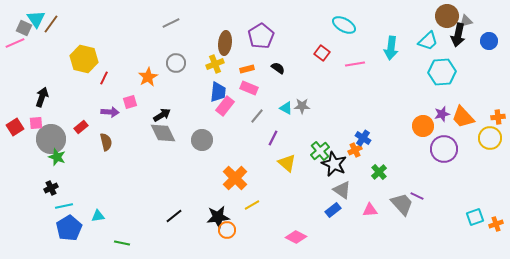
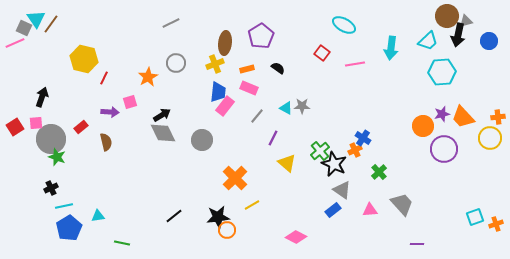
purple line at (417, 196): moved 48 px down; rotated 24 degrees counterclockwise
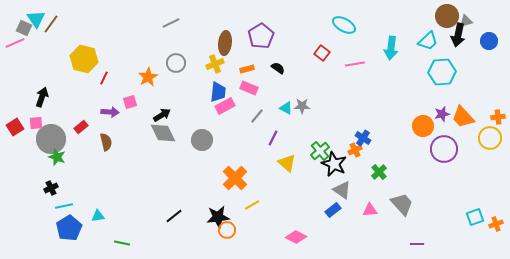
pink rectangle at (225, 106): rotated 24 degrees clockwise
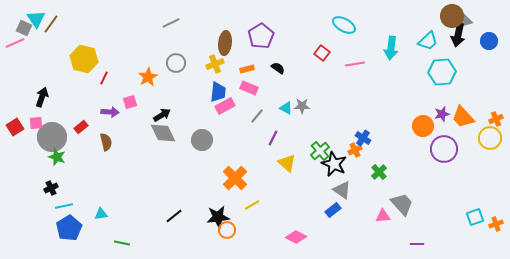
brown circle at (447, 16): moved 5 px right
orange cross at (498, 117): moved 2 px left, 2 px down; rotated 16 degrees counterclockwise
gray circle at (51, 139): moved 1 px right, 2 px up
pink triangle at (370, 210): moved 13 px right, 6 px down
cyan triangle at (98, 216): moved 3 px right, 2 px up
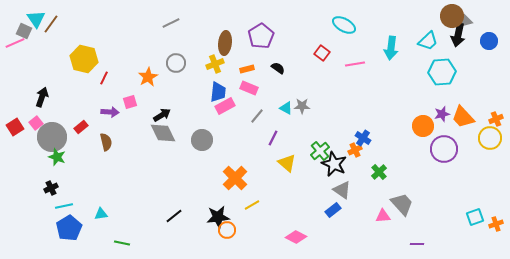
gray square at (24, 28): moved 3 px down
pink square at (36, 123): rotated 32 degrees counterclockwise
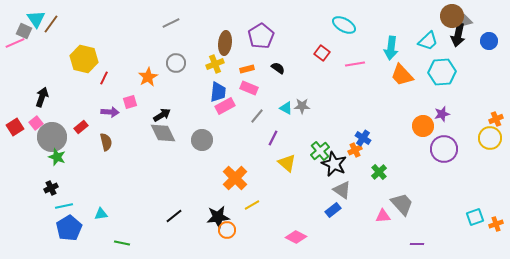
orange trapezoid at (463, 117): moved 61 px left, 42 px up
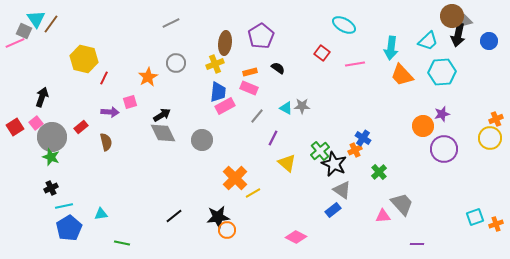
orange rectangle at (247, 69): moved 3 px right, 3 px down
green star at (57, 157): moved 6 px left
yellow line at (252, 205): moved 1 px right, 12 px up
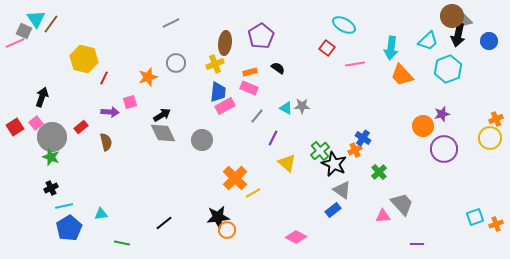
red square at (322, 53): moved 5 px right, 5 px up
cyan hexagon at (442, 72): moved 6 px right, 3 px up; rotated 16 degrees counterclockwise
orange star at (148, 77): rotated 12 degrees clockwise
black line at (174, 216): moved 10 px left, 7 px down
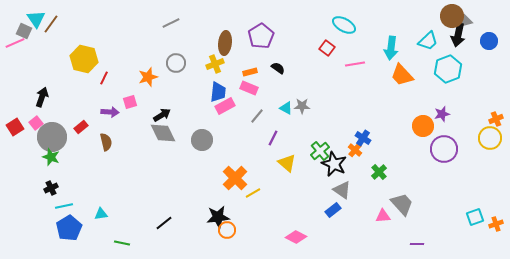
orange cross at (355, 150): rotated 24 degrees counterclockwise
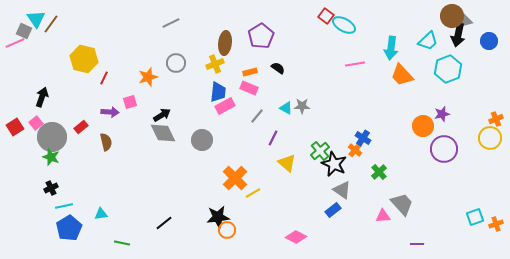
red square at (327, 48): moved 1 px left, 32 px up
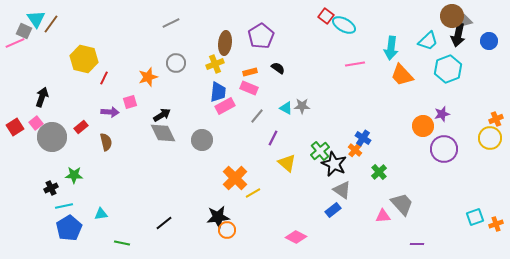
green star at (51, 157): moved 23 px right, 18 px down; rotated 18 degrees counterclockwise
